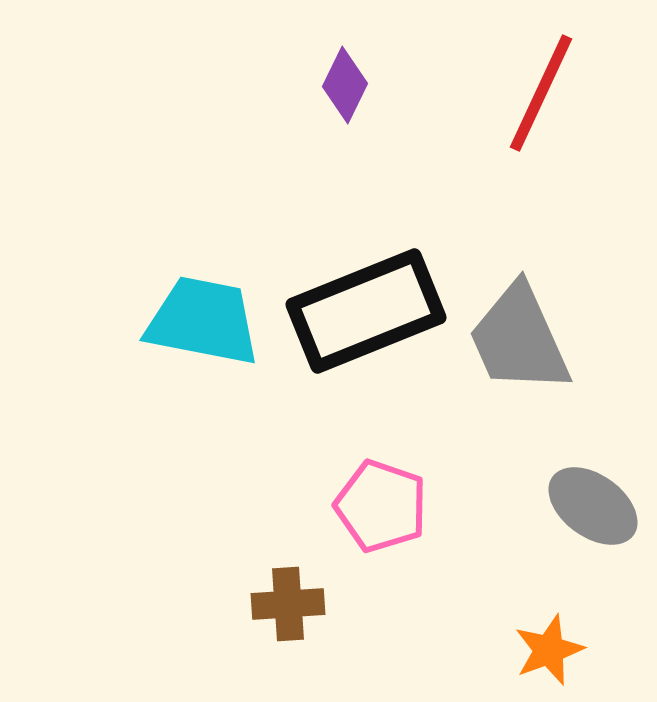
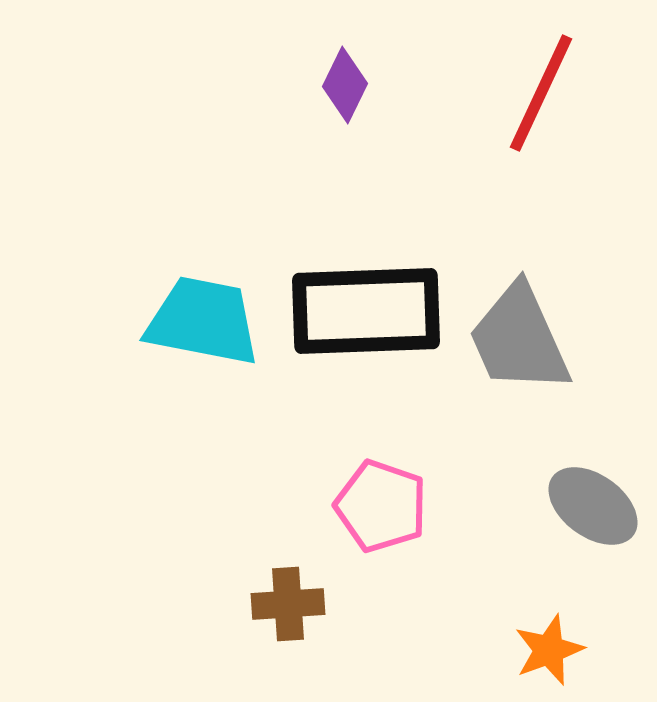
black rectangle: rotated 20 degrees clockwise
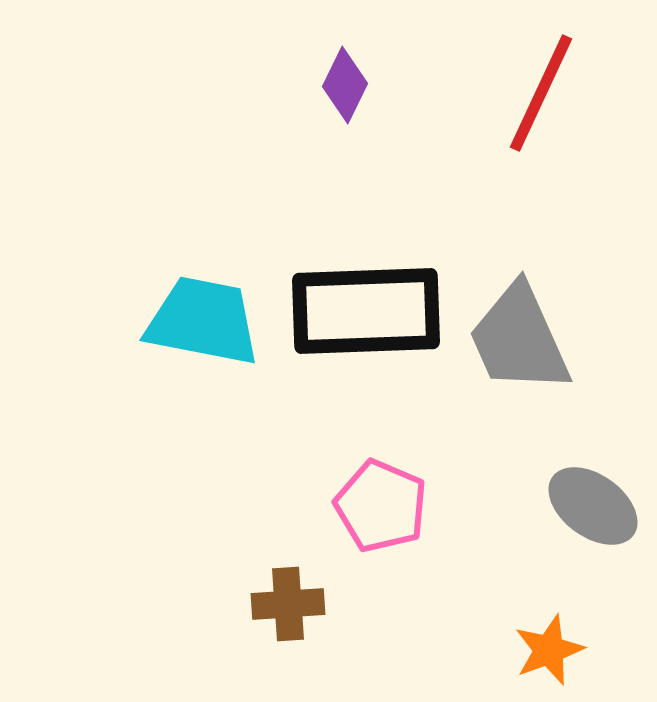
pink pentagon: rotated 4 degrees clockwise
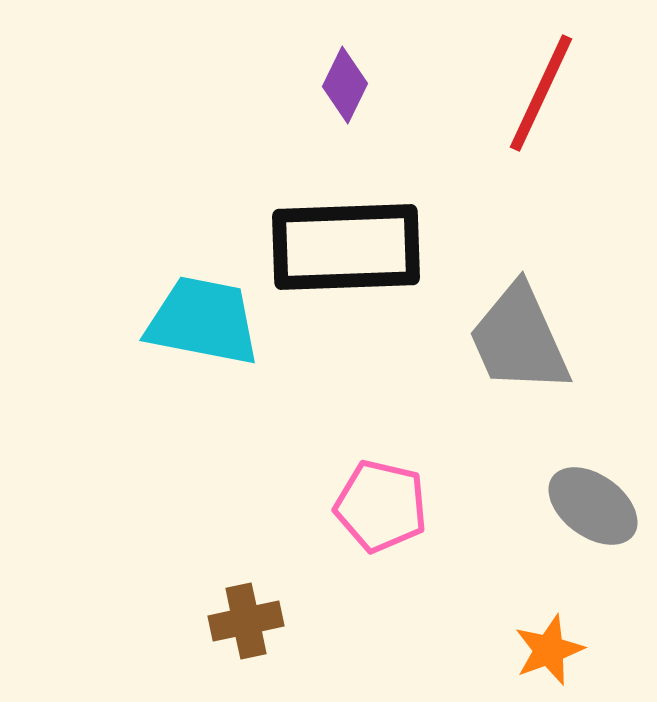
black rectangle: moved 20 px left, 64 px up
pink pentagon: rotated 10 degrees counterclockwise
brown cross: moved 42 px left, 17 px down; rotated 8 degrees counterclockwise
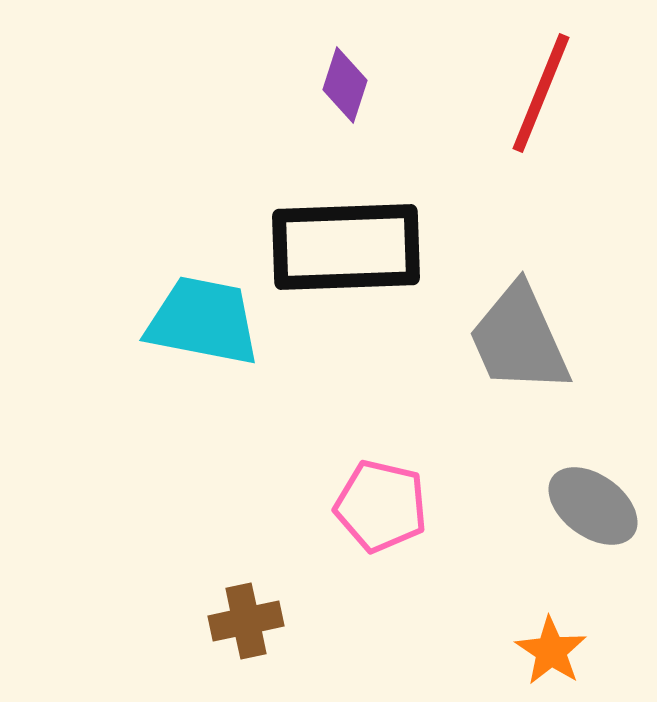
purple diamond: rotated 8 degrees counterclockwise
red line: rotated 3 degrees counterclockwise
orange star: moved 2 px right, 1 px down; rotated 18 degrees counterclockwise
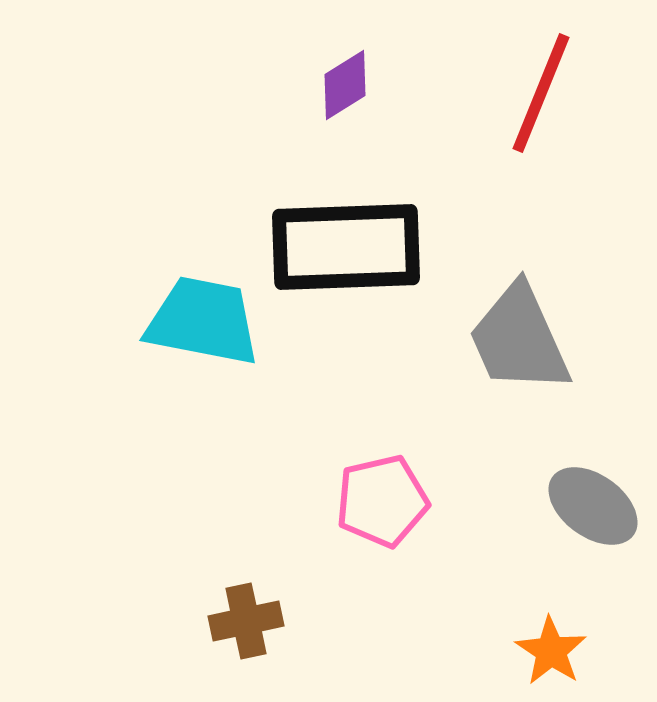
purple diamond: rotated 40 degrees clockwise
pink pentagon: moved 1 px right, 5 px up; rotated 26 degrees counterclockwise
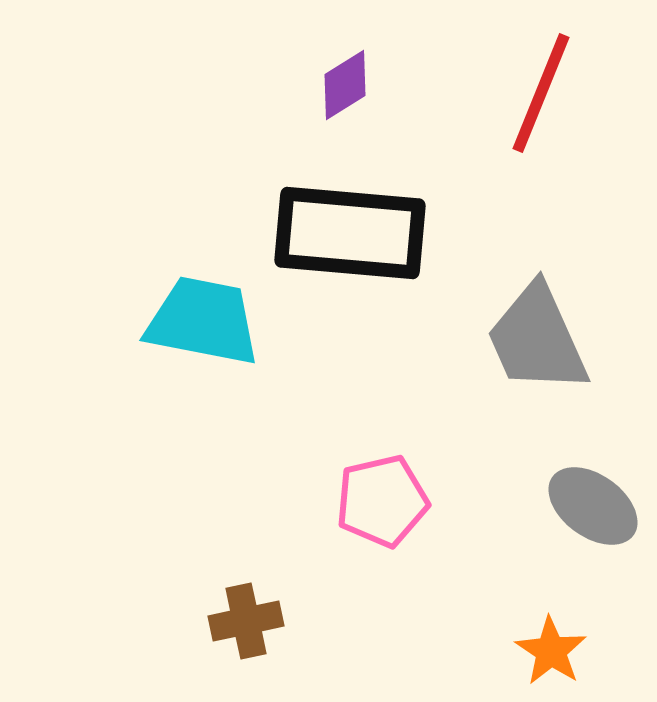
black rectangle: moved 4 px right, 14 px up; rotated 7 degrees clockwise
gray trapezoid: moved 18 px right
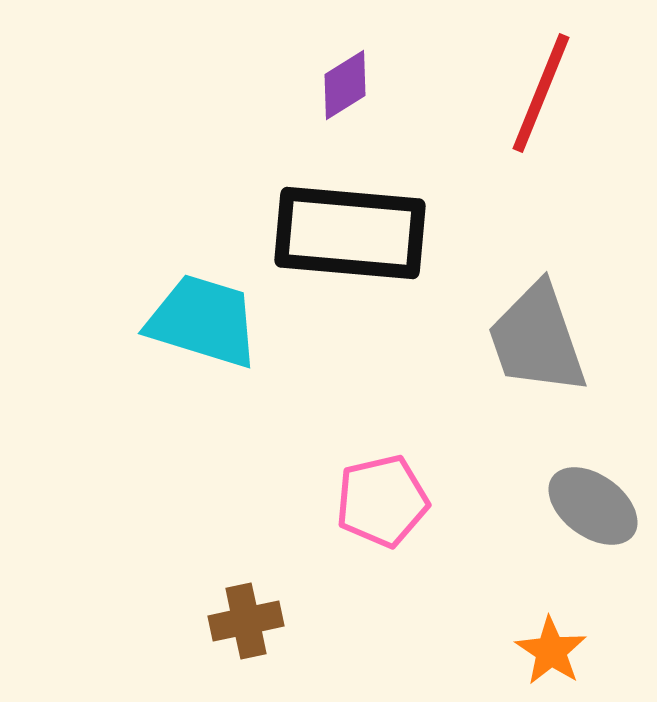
cyan trapezoid: rotated 6 degrees clockwise
gray trapezoid: rotated 5 degrees clockwise
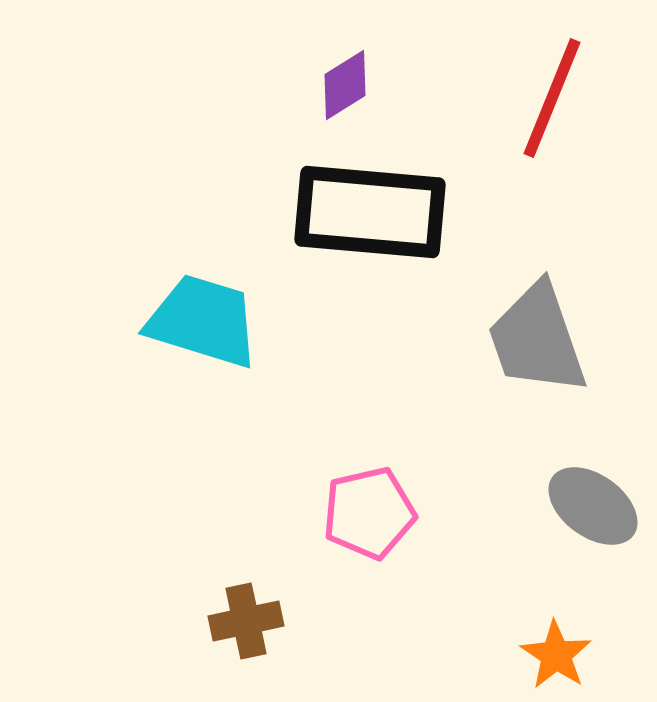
red line: moved 11 px right, 5 px down
black rectangle: moved 20 px right, 21 px up
pink pentagon: moved 13 px left, 12 px down
orange star: moved 5 px right, 4 px down
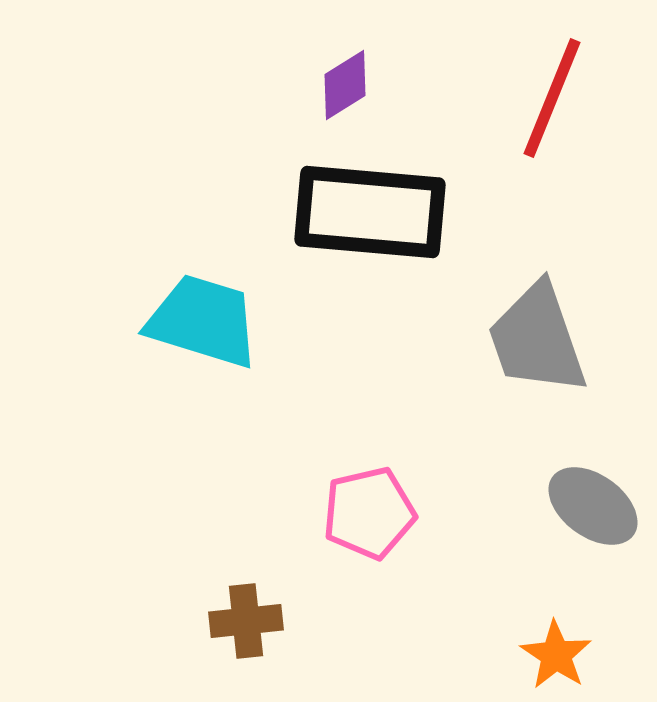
brown cross: rotated 6 degrees clockwise
